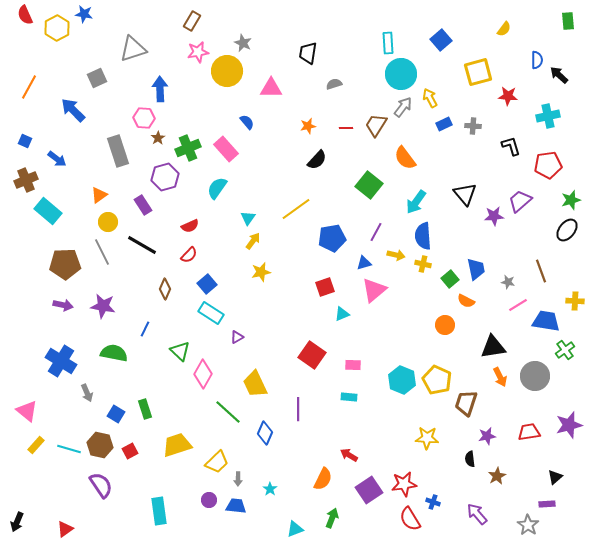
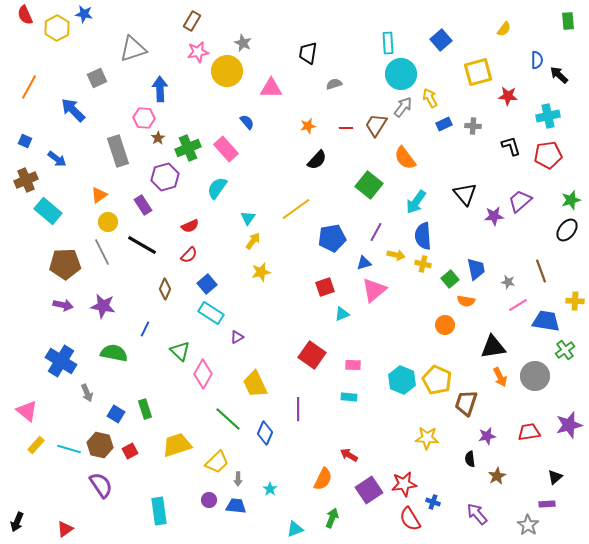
red pentagon at (548, 165): moved 10 px up
orange semicircle at (466, 301): rotated 18 degrees counterclockwise
green line at (228, 412): moved 7 px down
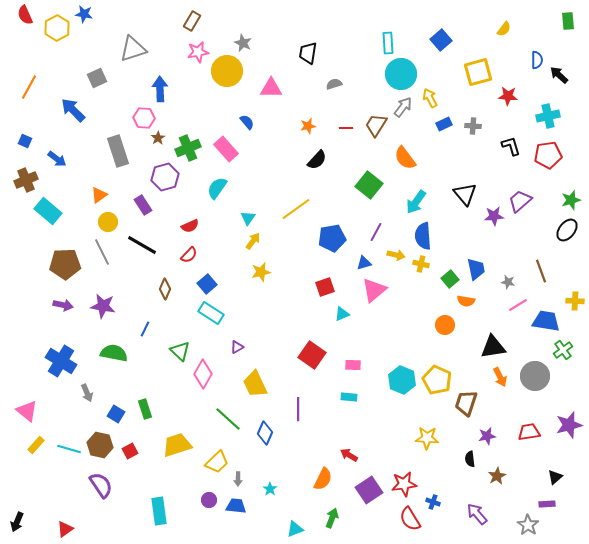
yellow cross at (423, 264): moved 2 px left
purple triangle at (237, 337): moved 10 px down
green cross at (565, 350): moved 2 px left
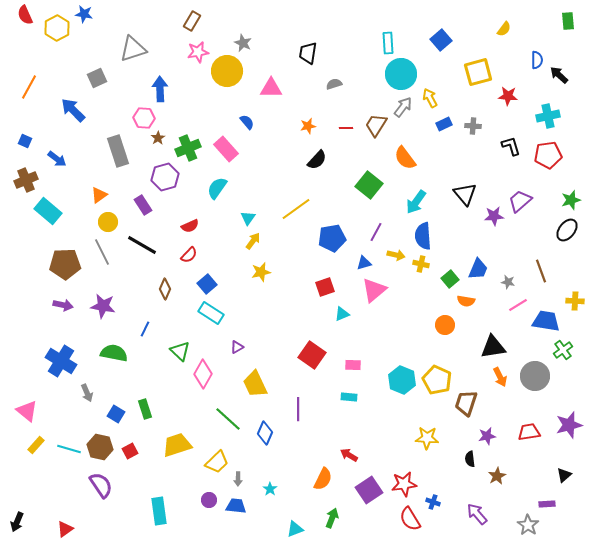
blue trapezoid at (476, 269): moved 2 px right; rotated 35 degrees clockwise
brown hexagon at (100, 445): moved 2 px down
black triangle at (555, 477): moved 9 px right, 2 px up
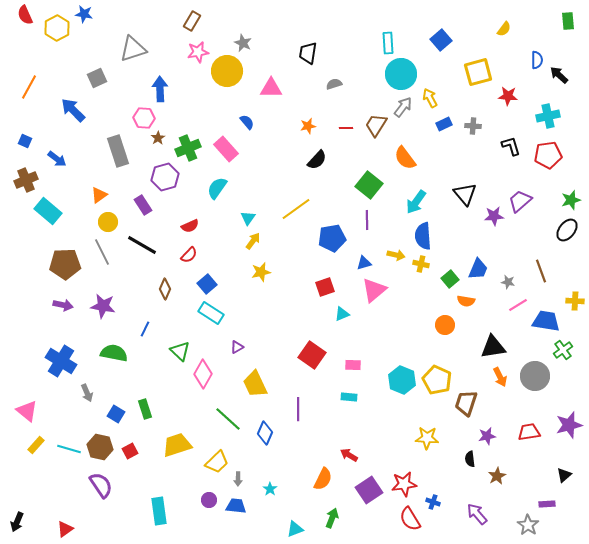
purple line at (376, 232): moved 9 px left, 12 px up; rotated 30 degrees counterclockwise
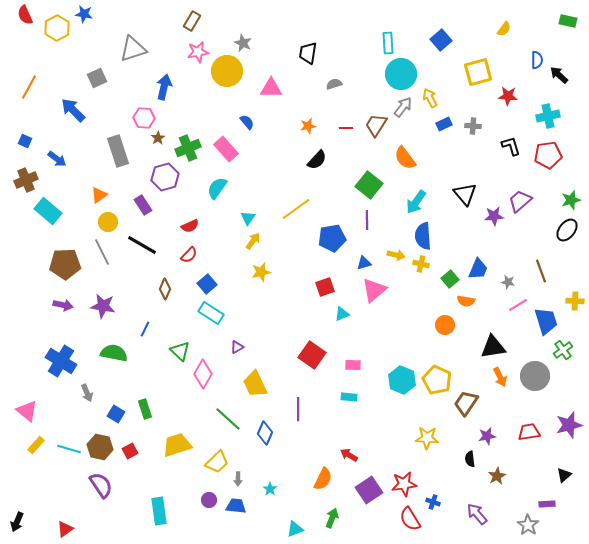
green rectangle at (568, 21): rotated 72 degrees counterclockwise
blue arrow at (160, 89): moved 4 px right, 2 px up; rotated 15 degrees clockwise
blue trapezoid at (546, 321): rotated 64 degrees clockwise
brown trapezoid at (466, 403): rotated 16 degrees clockwise
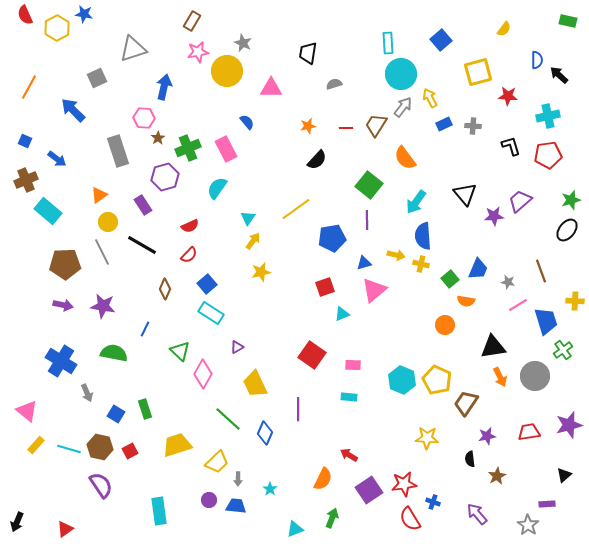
pink rectangle at (226, 149): rotated 15 degrees clockwise
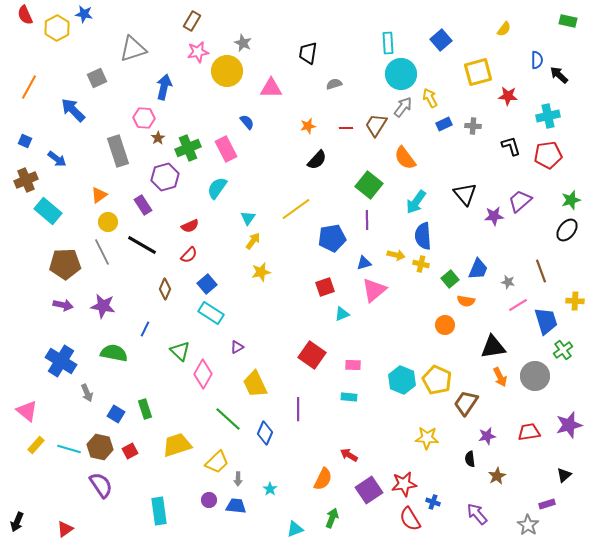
purple rectangle at (547, 504): rotated 14 degrees counterclockwise
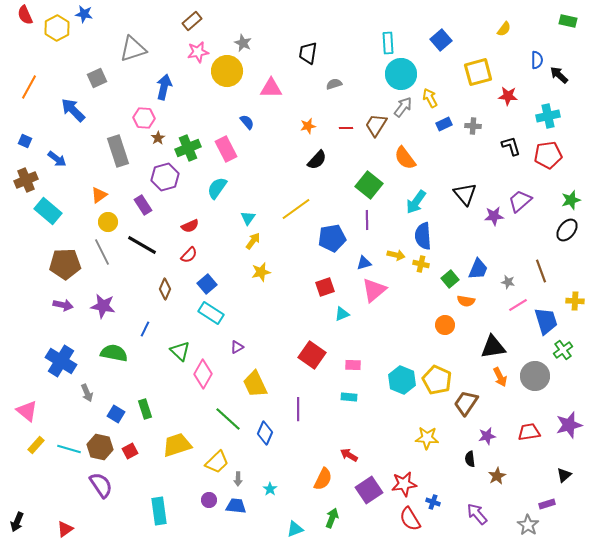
brown rectangle at (192, 21): rotated 18 degrees clockwise
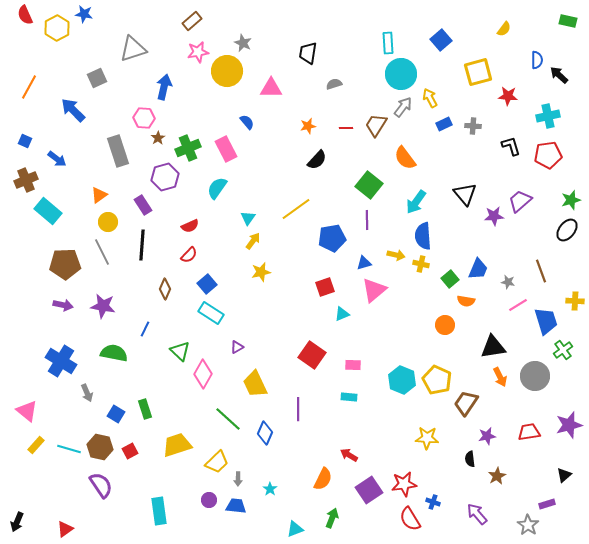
black line at (142, 245): rotated 64 degrees clockwise
